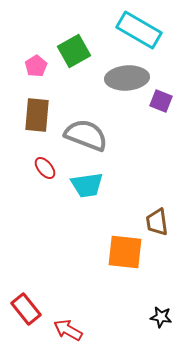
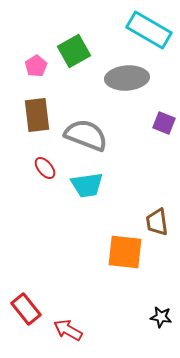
cyan rectangle: moved 10 px right
purple square: moved 3 px right, 22 px down
brown rectangle: rotated 12 degrees counterclockwise
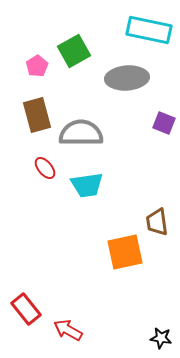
cyan rectangle: rotated 18 degrees counterclockwise
pink pentagon: moved 1 px right
brown rectangle: rotated 8 degrees counterclockwise
gray semicircle: moved 5 px left, 2 px up; rotated 21 degrees counterclockwise
orange square: rotated 18 degrees counterclockwise
black star: moved 21 px down
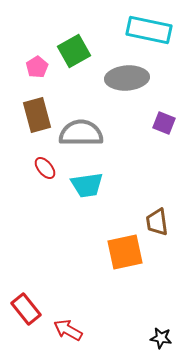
pink pentagon: moved 1 px down
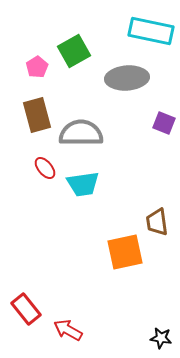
cyan rectangle: moved 2 px right, 1 px down
cyan trapezoid: moved 4 px left, 1 px up
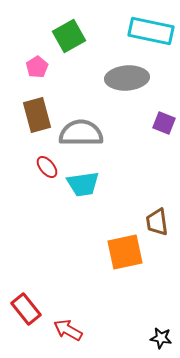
green square: moved 5 px left, 15 px up
red ellipse: moved 2 px right, 1 px up
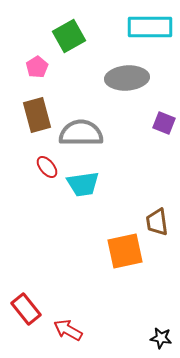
cyan rectangle: moved 1 px left, 4 px up; rotated 12 degrees counterclockwise
orange square: moved 1 px up
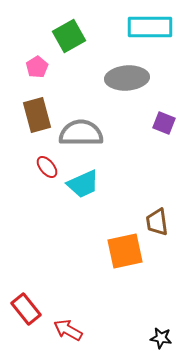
cyan trapezoid: rotated 16 degrees counterclockwise
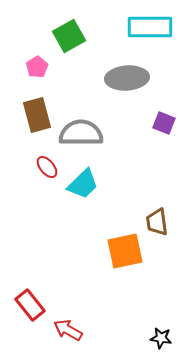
cyan trapezoid: rotated 20 degrees counterclockwise
red rectangle: moved 4 px right, 4 px up
